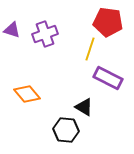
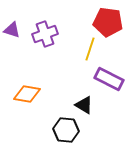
purple rectangle: moved 1 px right, 1 px down
orange diamond: rotated 40 degrees counterclockwise
black triangle: moved 2 px up
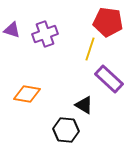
purple rectangle: rotated 16 degrees clockwise
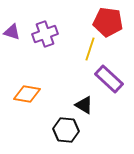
purple triangle: moved 2 px down
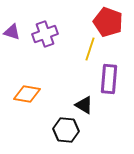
red pentagon: rotated 12 degrees clockwise
purple rectangle: rotated 52 degrees clockwise
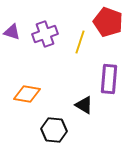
yellow line: moved 10 px left, 7 px up
black hexagon: moved 12 px left
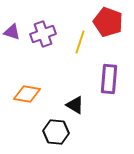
purple cross: moved 2 px left
black triangle: moved 9 px left
black hexagon: moved 2 px right, 2 px down
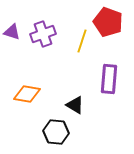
yellow line: moved 2 px right, 1 px up
